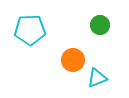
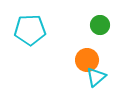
orange circle: moved 14 px right
cyan triangle: moved 1 px left, 1 px up; rotated 20 degrees counterclockwise
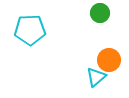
green circle: moved 12 px up
orange circle: moved 22 px right
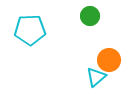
green circle: moved 10 px left, 3 px down
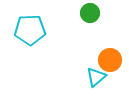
green circle: moved 3 px up
orange circle: moved 1 px right
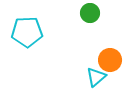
cyan pentagon: moved 3 px left, 2 px down
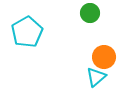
cyan pentagon: rotated 28 degrees counterclockwise
orange circle: moved 6 px left, 3 px up
